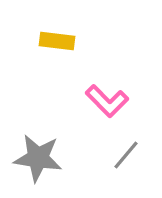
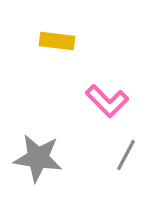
gray line: rotated 12 degrees counterclockwise
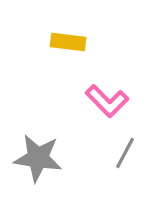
yellow rectangle: moved 11 px right, 1 px down
gray line: moved 1 px left, 2 px up
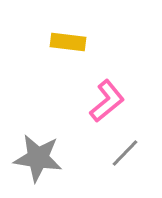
pink L-shape: rotated 84 degrees counterclockwise
gray line: rotated 16 degrees clockwise
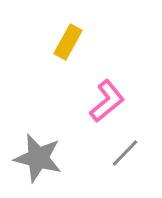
yellow rectangle: rotated 68 degrees counterclockwise
gray star: rotated 6 degrees clockwise
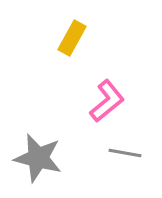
yellow rectangle: moved 4 px right, 4 px up
gray line: rotated 56 degrees clockwise
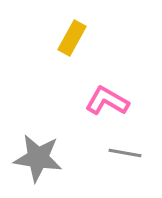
pink L-shape: rotated 111 degrees counterclockwise
gray star: rotated 6 degrees counterclockwise
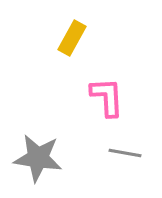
pink L-shape: moved 4 px up; rotated 57 degrees clockwise
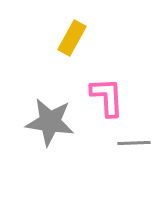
gray line: moved 9 px right, 10 px up; rotated 12 degrees counterclockwise
gray star: moved 12 px right, 36 px up
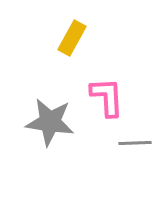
gray line: moved 1 px right
